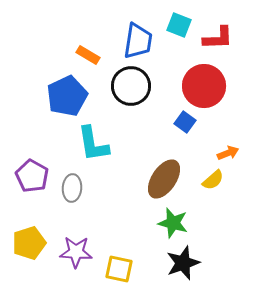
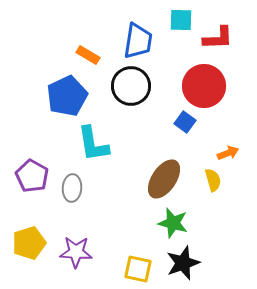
cyan square: moved 2 px right, 5 px up; rotated 20 degrees counterclockwise
yellow semicircle: rotated 65 degrees counterclockwise
yellow square: moved 19 px right
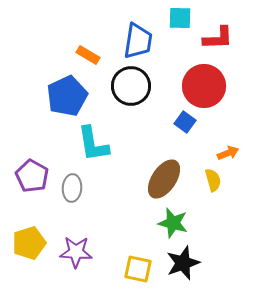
cyan square: moved 1 px left, 2 px up
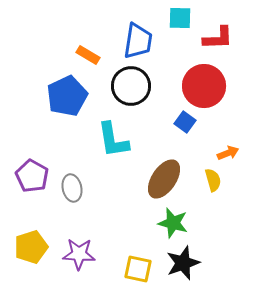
cyan L-shape: moved 20 px right, 4 px up
gray ellipse: rotated 16 degrees counterclockwise
yellow pentagon: moved 2 px right, 4 px down
purple star: moved 3 px right, 2 px down
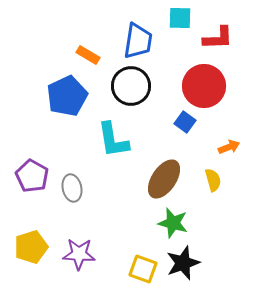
orange arrow: moved 1 px right, 6 px up
yellow square: moved 5 px right; rotated 8 degrees clockwise
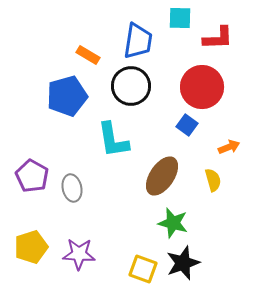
red circle: moved 2 px left, 1 px down
blue pentagon: rotated 9 degrees clockwise
blue square: moved 2 px right, 3 px down
brown ellipse: moved 2 px left, 3 px up
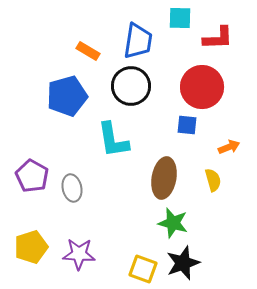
orange rectangle: moved 4 px up
blue square: rotated 30 degrees counterclockwise
brown ellipse: moved 2 px right, 2 px down; rotated 24 degrees counterclockwise
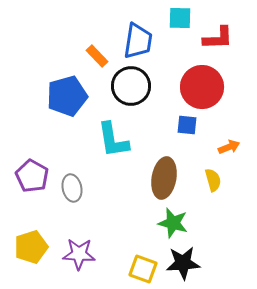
orange rectangle: moved 9 px right, 5 px down; rotated 15 degrees clockwise
black star: rotated 16 degrees clockwise
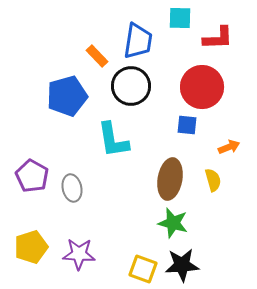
brown ellipse: moved 6 px right, 1 px down
black star: moved 1 px left, 2 px down
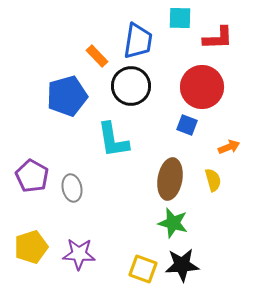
blue square: rotated 15 degrees clockwise
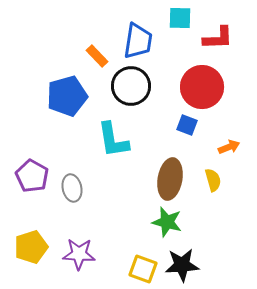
green star: moved 6 px left, 1 px up
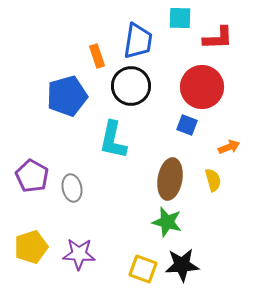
orange rectangle: rotated 25 degrees clockwise
cyan L-shape: rotated 21 degrees clockwise
